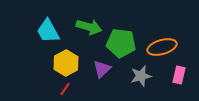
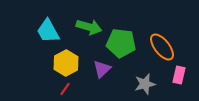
orange ellipse: rotated 68 degrees clockwise
gray star: moved 4 px right, 8 px down
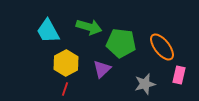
red line: rotated 16 degrees counterclockwise
